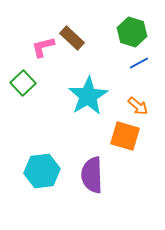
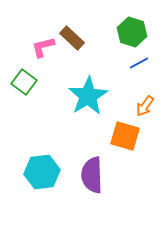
green square: moved 1 px right, 1 px up; rotated 10 degrees counterclockwise
orange arrow: moved 7 px right; rotated 85 degrees clockwise
cyan hexagon: moved 1 px down
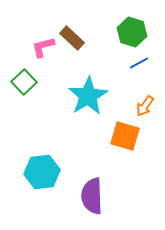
green square: rotated 10 degrees clockwise
purple semicircle: moved 21 px down
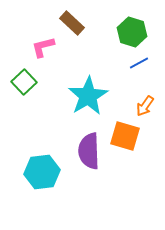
brown rectangle: moved 15 px up
purple semicircle: moved 3 px left, 45 px up
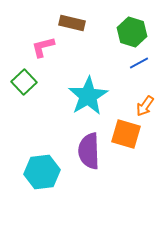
brown rectangle: rotated 30 degrees counterclockwise
orange square: moved 1 px right, 2 px up
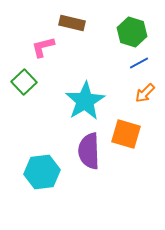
cyan star: moved 3 px left, 5 px down
orange arrow: moved 13 px up; rotated 10 degrees clockwise
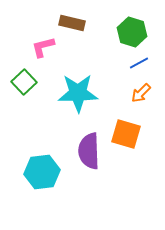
orange arrow: moved 4 px left
cyan star: moved 7 px left, 8 px up; rotated 30 degrees clockwise
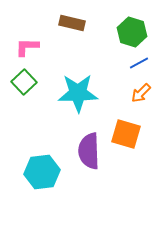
pink L-shape: moved 16 px left; rotated 15 degrees clockwise
